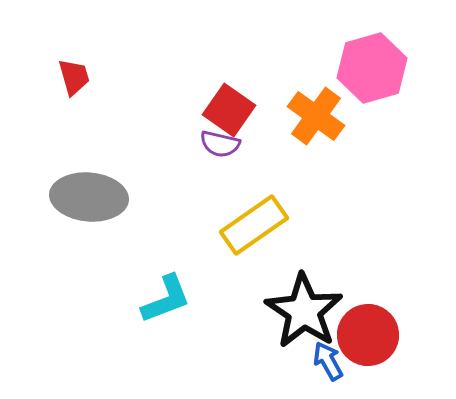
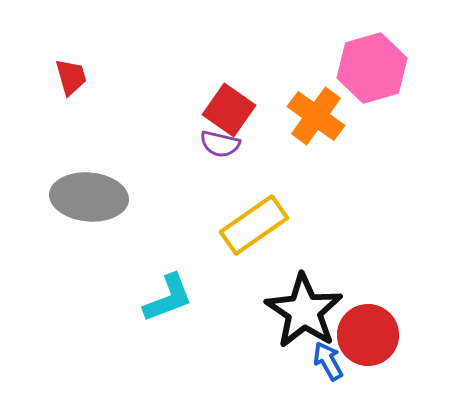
red trapezoid: moved 3 px left
cyan L-shape: moved 2 px right, 1 px up
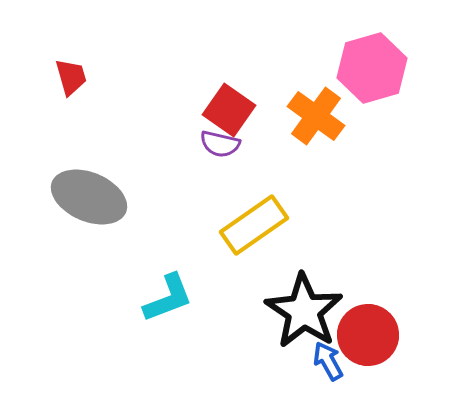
gray ellipse: rotated 18 degrees clockwise
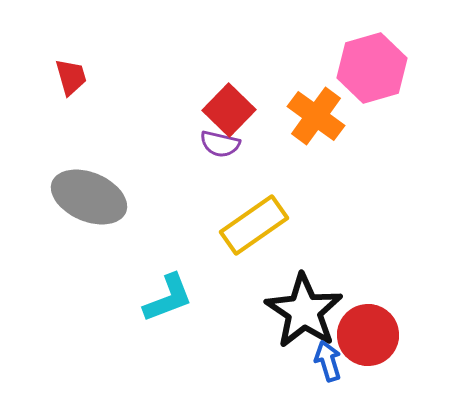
red square: rotated 9 degrees clockwise
blue arrow: rotated 12 degrees clockwise
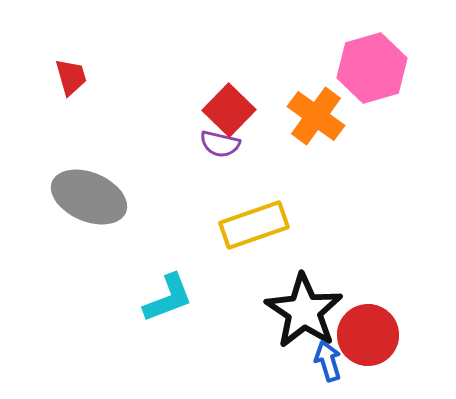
yellow rectangle: rotated 16 degrees clockwise
